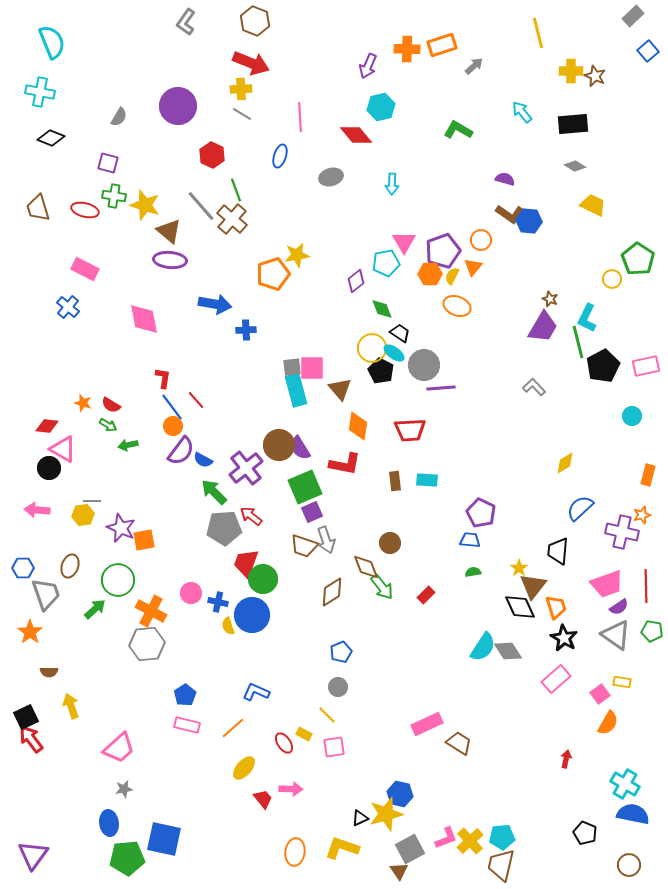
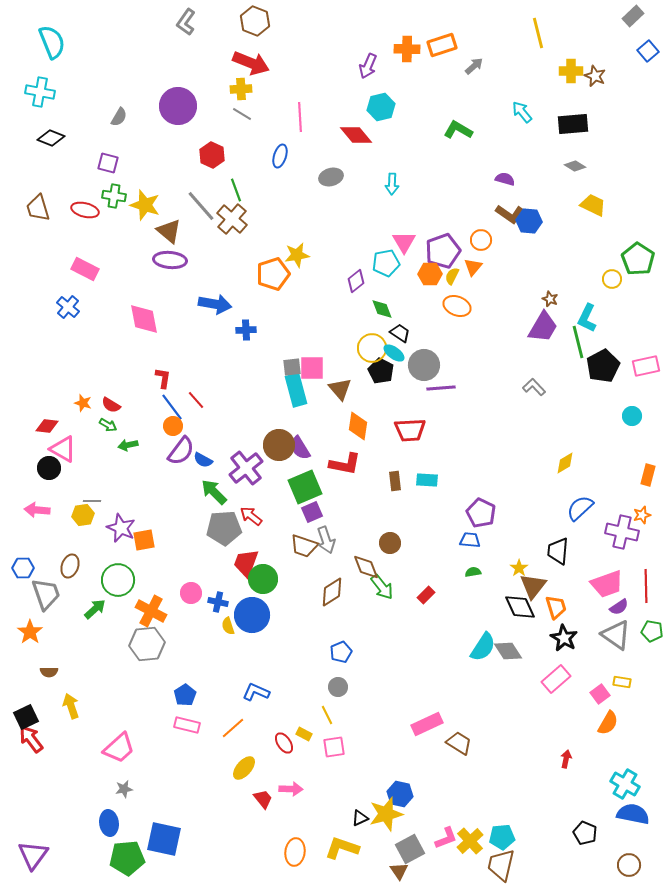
yellow line at (327, 715): rotated 18 degrees clockwise
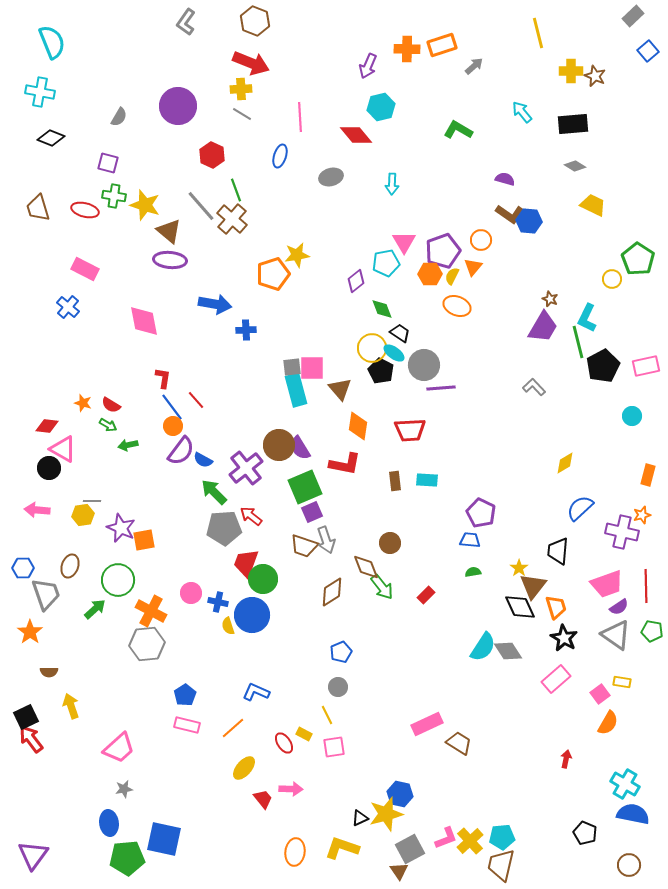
pink diamond at (144, 319): moved 2 px down
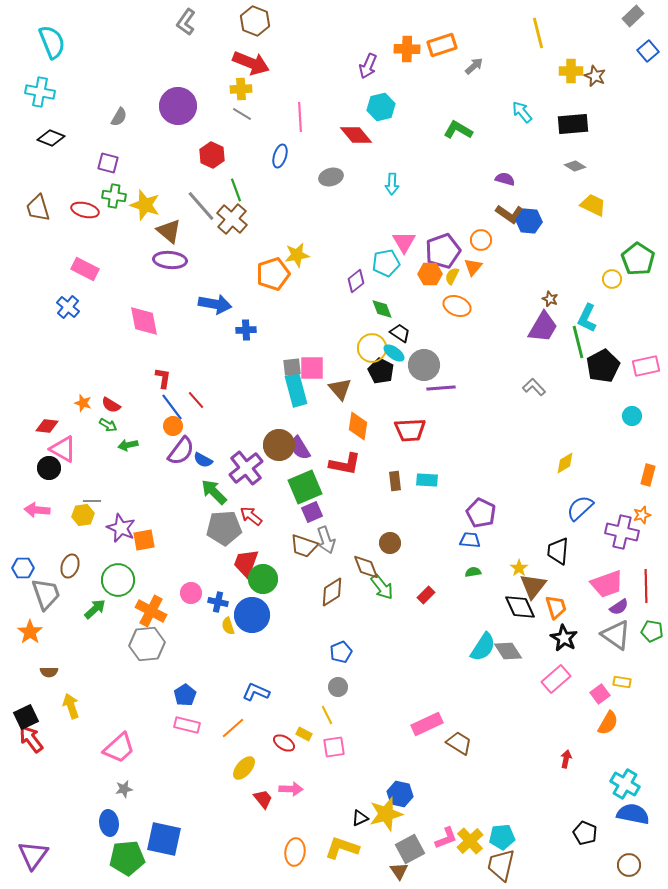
red ellipse at (284, 743): rotated 25 degrees counterclockwise
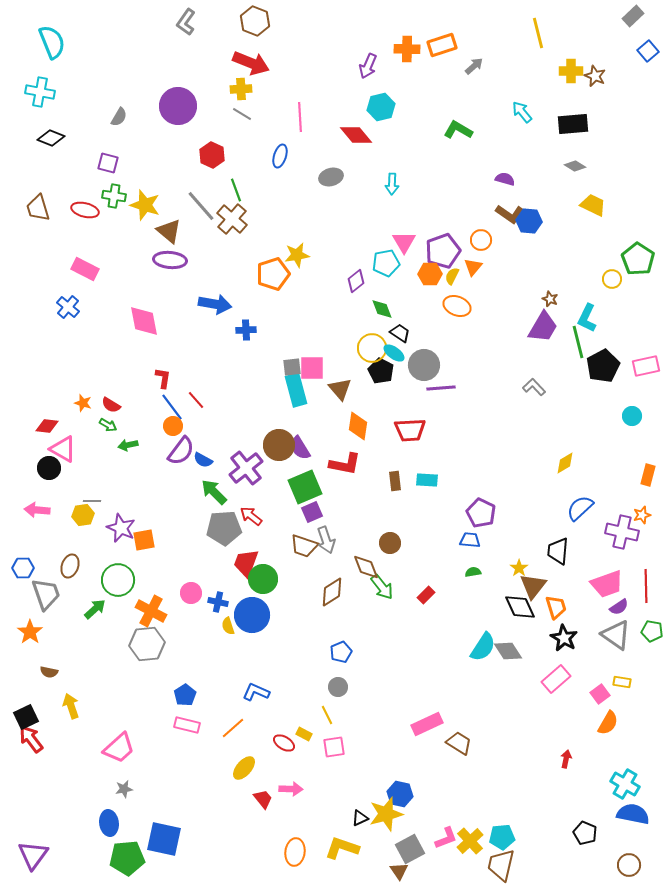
brown semicircle at (49, 672): rotated 12 degrees clockwise
